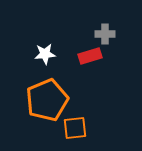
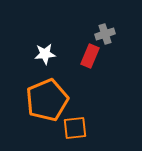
gray cross: rotated 18 degrees counterclockwise
red rectangle: rotated 50 degrees counterclockwise
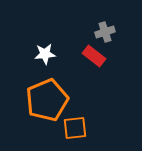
gray cross: moved 2 px up
red rectangle: moved 4 px right; rotated 75 degrees counterclockwise
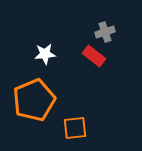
orange pentagon: moved 13 px left
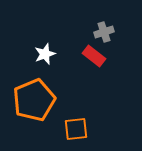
gray cross: moved 1 px left
white star: rotated 15 degrees counterclockwise
orange square: moved 1 px right, 1 px down
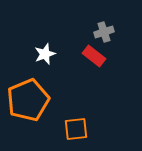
orange pentagon: moved 6 px left
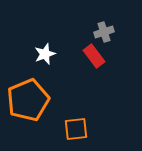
red rectangle: rotated 15 degrees clockwise
